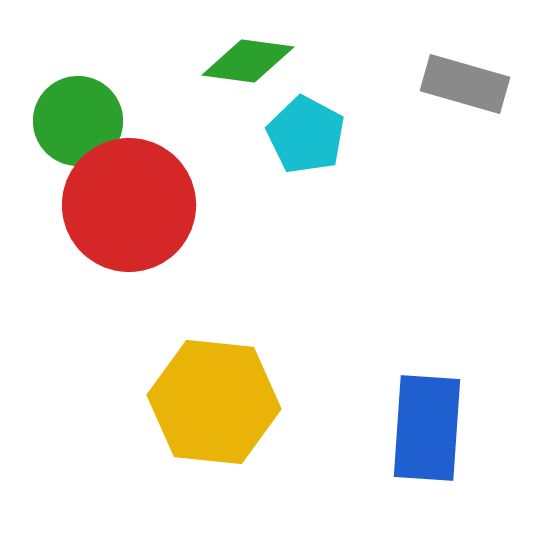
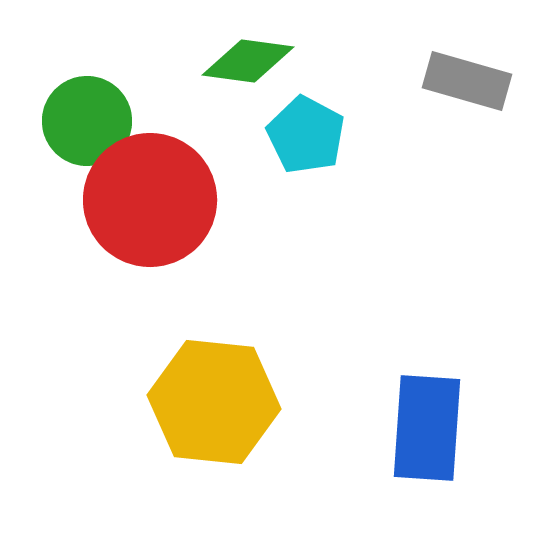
gray rectangle: moved 2 px right, 3 px up
green circle: moved 9 px right
red circle: moved 21 px right, 5 px up
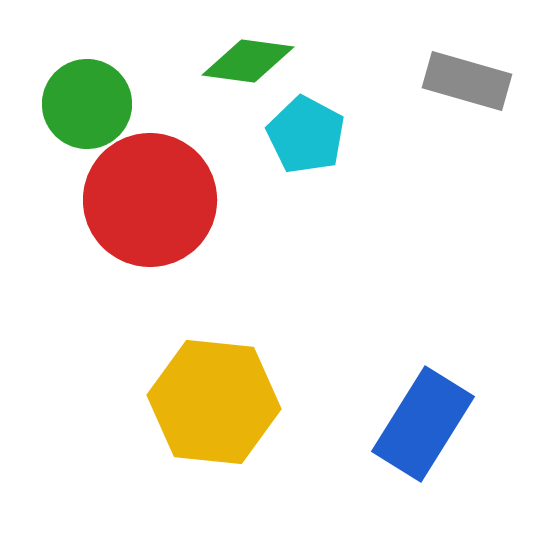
green circle: moved 17 px up
blue rectangle: moved 4 px left, 4 px up; rotated 28 degrees clockwise
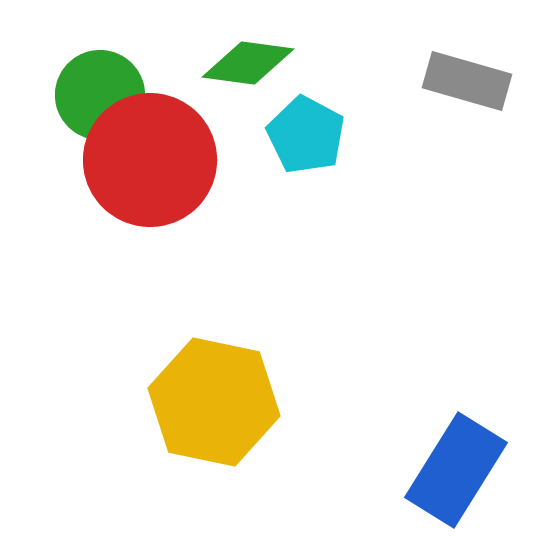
green diamond: moved 2 px down
green circle: moved 13 px right, 9 px up
red circle: moved 40 px up
yellow hexagon: rotated 6 degrees clockwise
blue rectangle: moved 33 px right, 46 px down
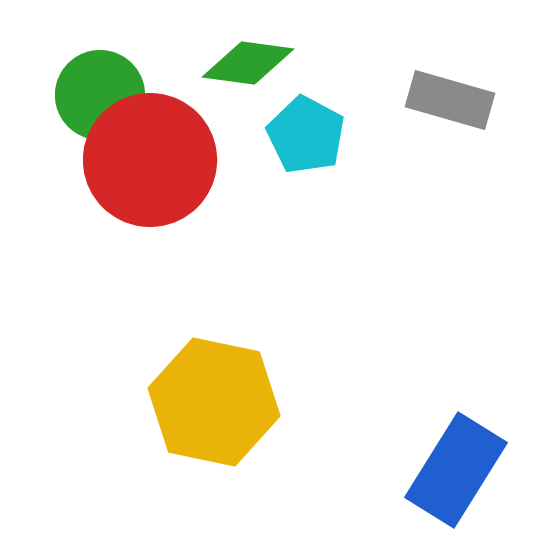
gray rectangle: moved 17 px left, 19 px down
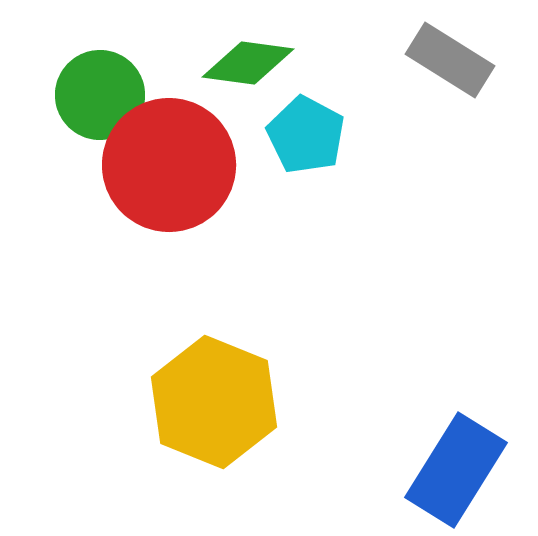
gray rectangle: moved 40 px up; rotated 16 degrees clockwise
red circle: moved 19 px right, 5 px down
yellow hexagon: rotated 10 degrees clockwise
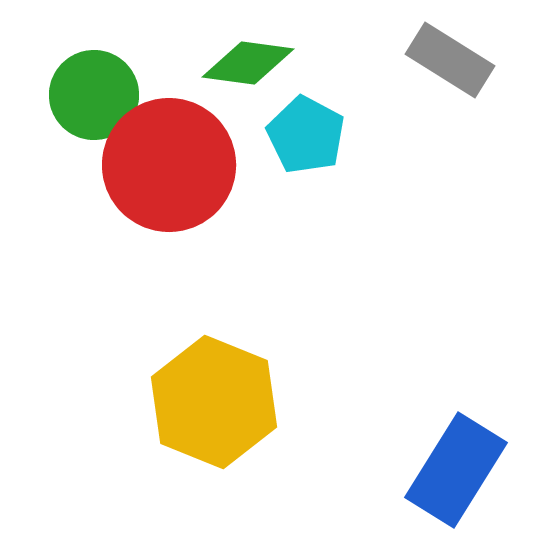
green circle: moved 6 px left
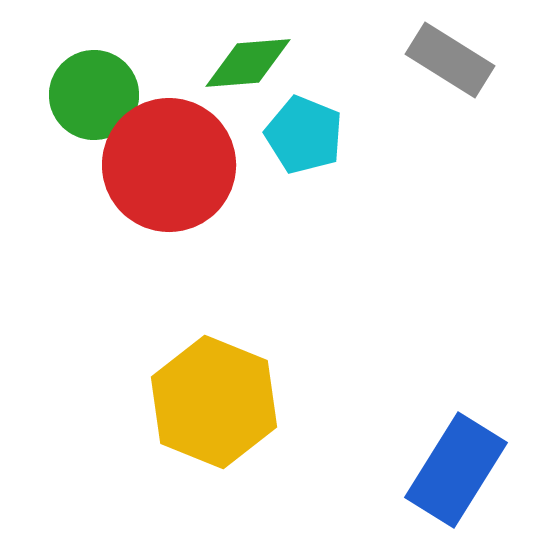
green diamond: rotated 12 degrees counterclockwise
cyan pentagon: moved 2 px left; rotated 6 degrees counterclockwise
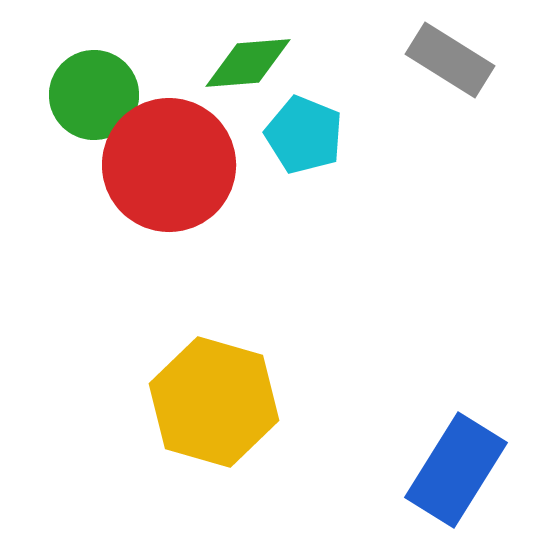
yellow hexagon: rotated 6 degrees counterclockwise
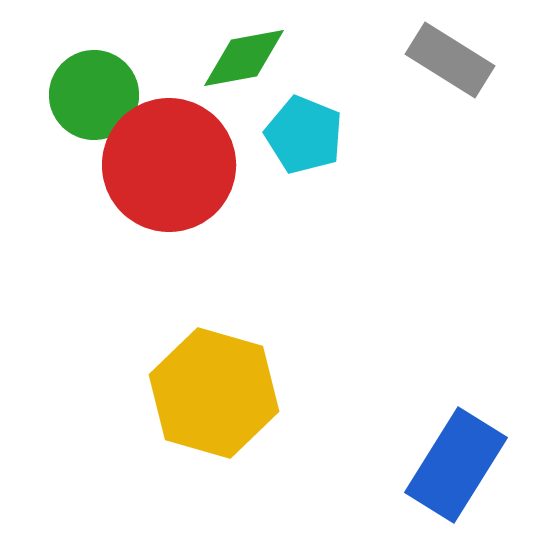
green diamond: moved 4 px left, 5 px up; rotated 6 degrees counterclockwise
yellow hexagon: moved 9 px up
blue rectangle: moved 5 px up
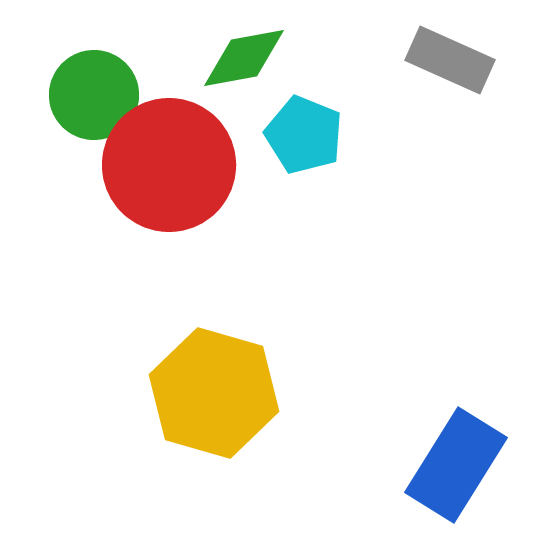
gray rectangle: rotated 8 degrees counterclockwise
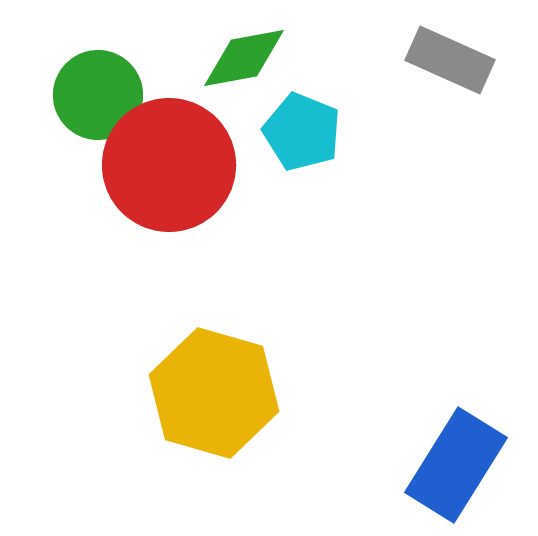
green circle: moved 4 px right
cyan pentagon: moved 2 px left, 3 px up
